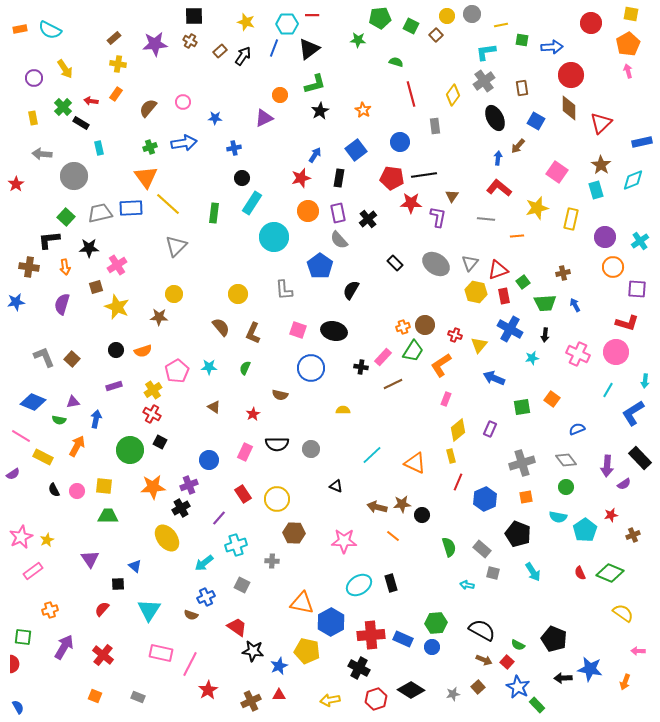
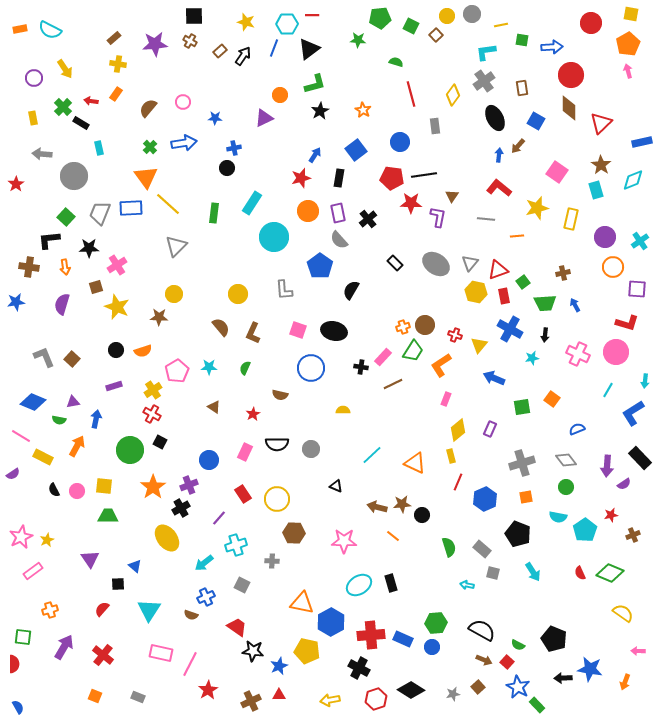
green cross at (150, 147): rotated 24 degrees counterclockwise
blue arrow at (498, 158): moved 1 px right, 3 px up
black circle at (242, 178): moved 15 px left, 10 px up
gray trapezoid at (100, 213): rotated 55 degrees counterclockwise
orange star at (153, 487): rotated 30 degrees counterclockwise
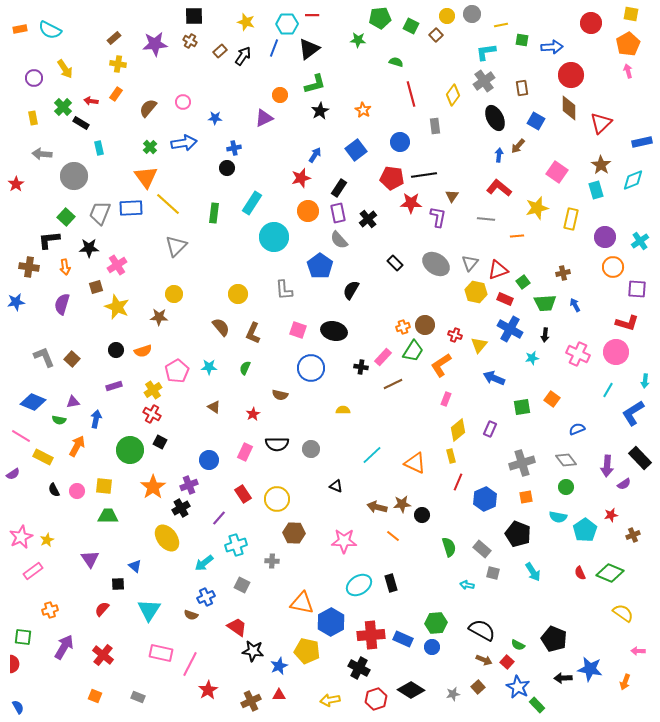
black rectangle at (339, 178): moved 10 px down; rotated 24 degrees clockwise
red rectangle at (504, 296): moved 1 px right, 3 px down; rotated 56 degrees counterclockwise
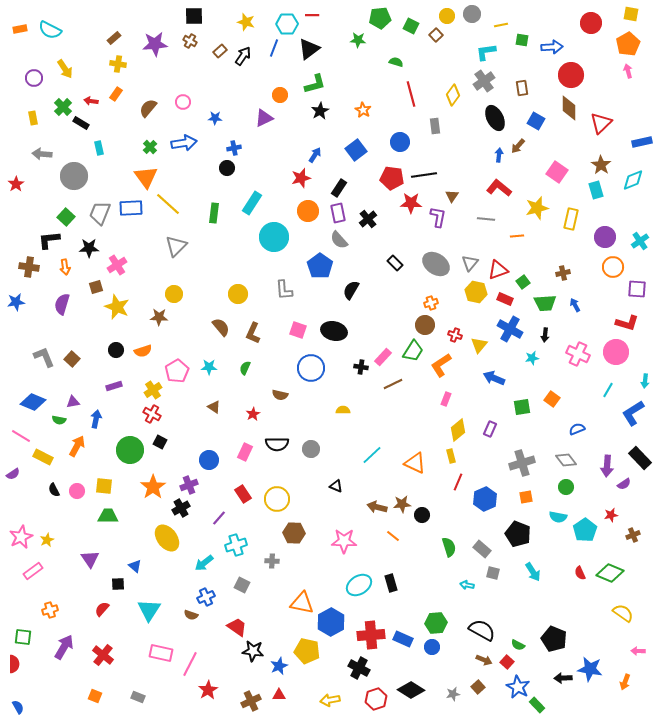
orange cross at (403, 327): moved 28 px right, 24 px up
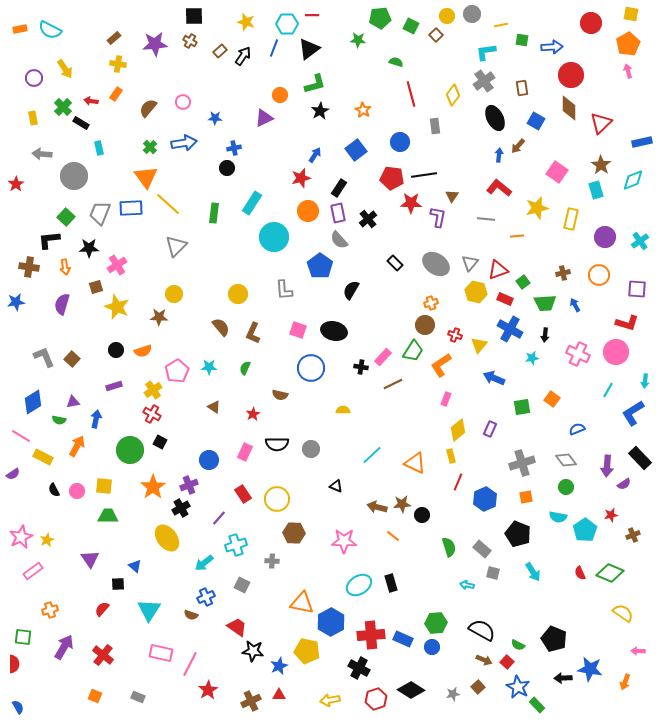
orange circle at (613, 267): moved 14 px left, 8 px down
blue diamond at (33, 402): rotated 55 degrees counterclockwise
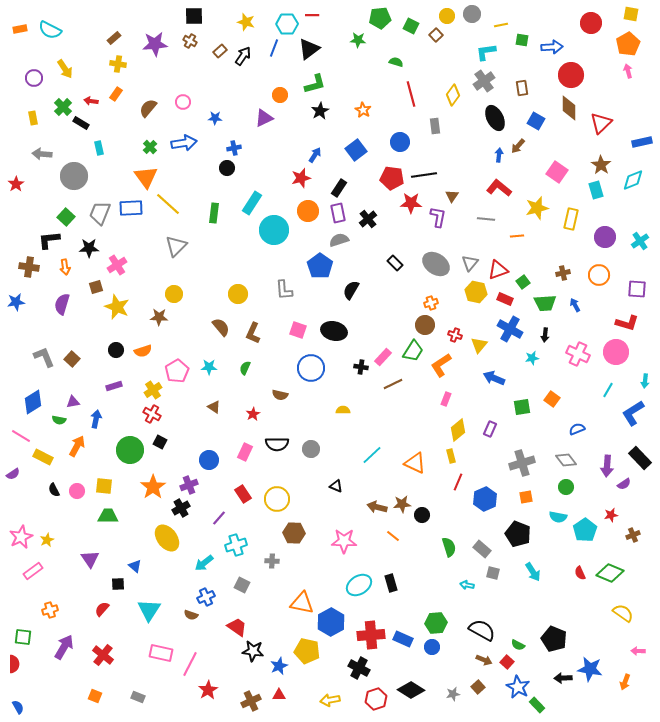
cyan circle at (274, 237): moved 7 px up
gray semicircle at (339, 240): rotated 114 degrees clockwise
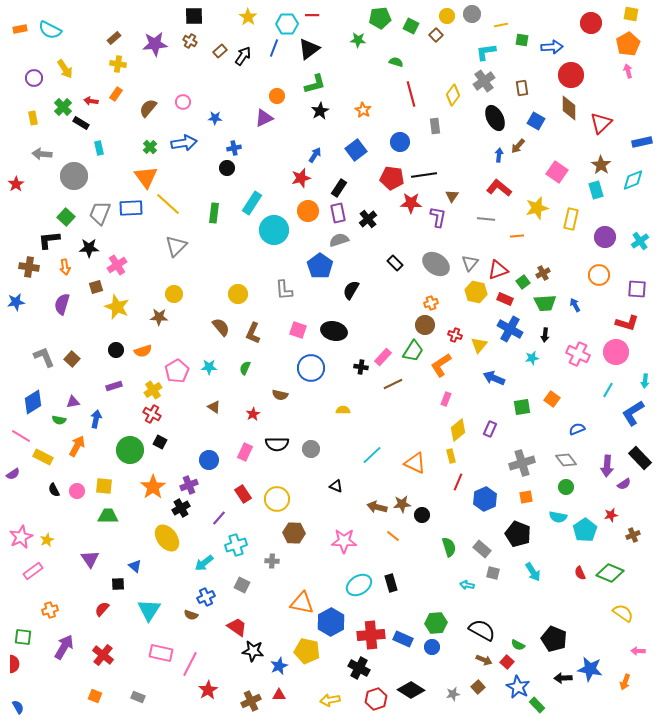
yellow star at (246, 22): moved 2 px right, 5 px up; rotated 18 degrees clockwise
orange circle at (280, 95): moved 3 px left, 1 px down
brown cross at (563, 273): moved 20 px left; rotated 16 degrees counterclockwise
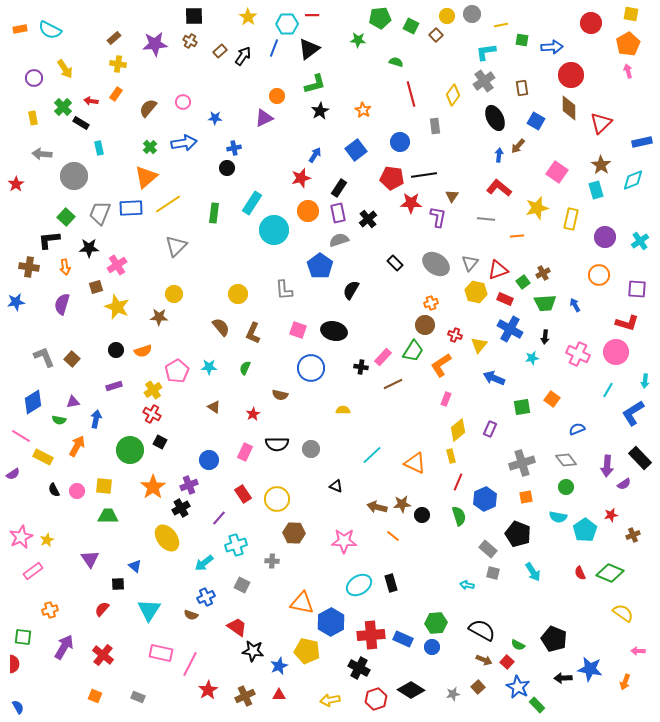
orange triangle at (146, 177): rotated 25 degrees clockwise
yellow line at (168, 204): rotated 76 degrees counterclockwise
black arrow at (545, 335): moved 2 px down
green semicircle at (449, 547): moved 10 px right, 31 px up
gray rectangle at (482, 549): moved 6 px right
brown cross at (251, 701): moved 6 px left, 5 px up
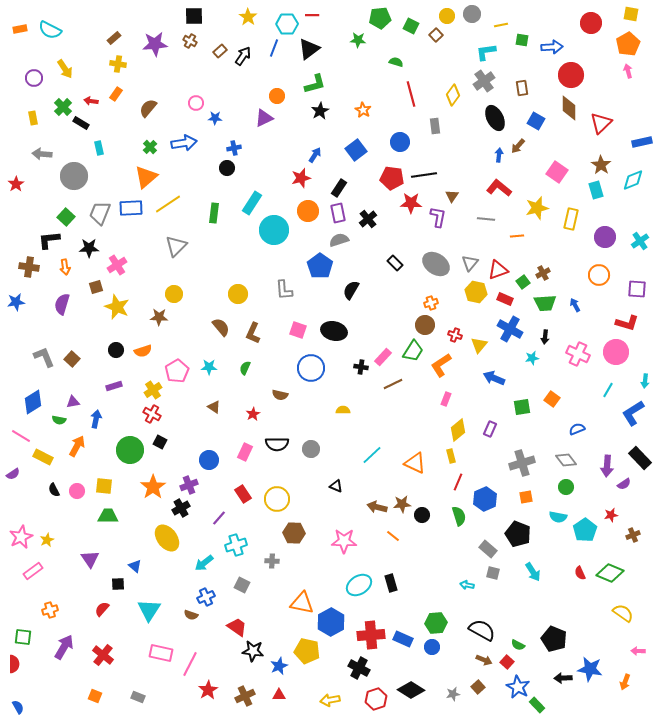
pink circle at (183, 102): moved 13 px right, 1 px down
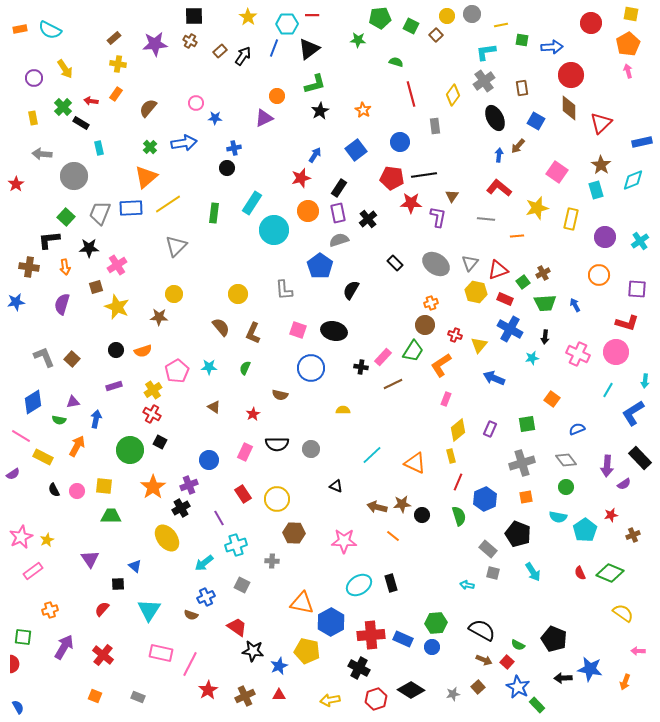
green square at (522, 407): moved 5 px right, 17 px down
green trapezoid at (108, 516): moved 3 px right
purple line at (219, 518): rotated 70 degrees counterclockwise
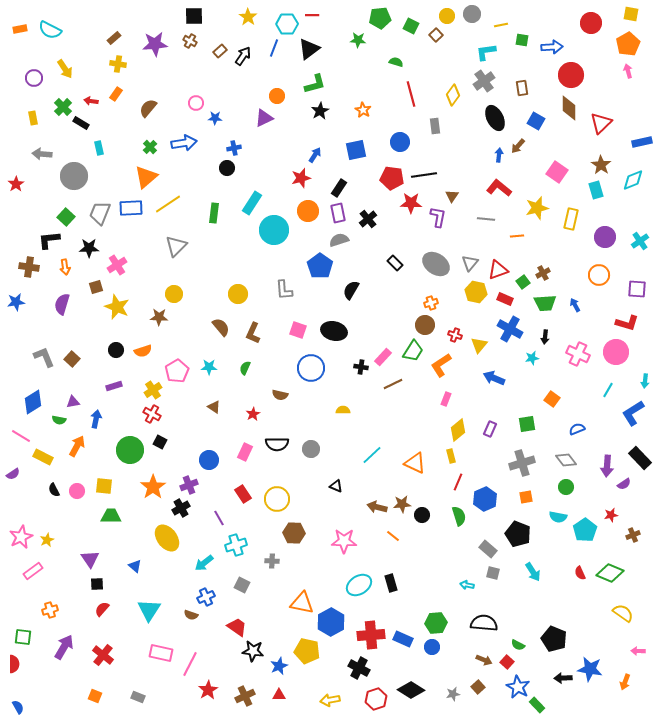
blue square at (356, 150): rotated 25 degrees clockwise
black square at (118, 584): moved 21 px left
black semicircle at (482, 630): moved 2 px right, 7 px up; rotated 24 degrees counterclockwise
